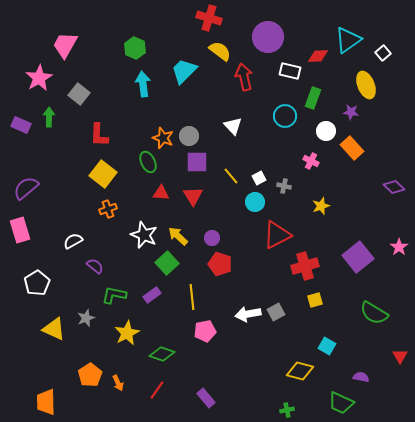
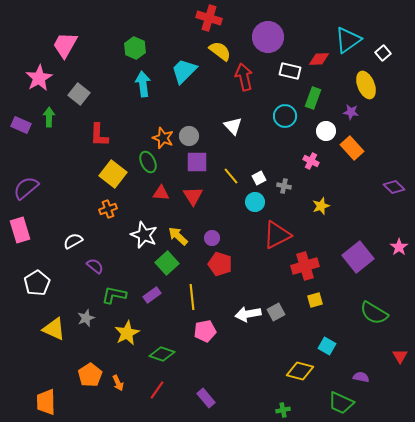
red diamond at (318, 56): moved 1 px right, 3 px down
yellow square at (103, 174): moved 10 px right
green cross at (287, 410): moved 4 px left
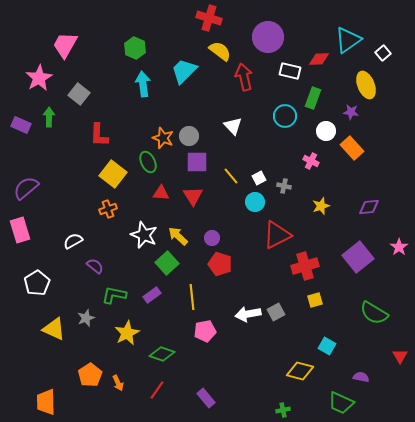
purple diamond at (394, 187): moved 25 px left, 20 px down; rotated 50 degrees counterclockwise
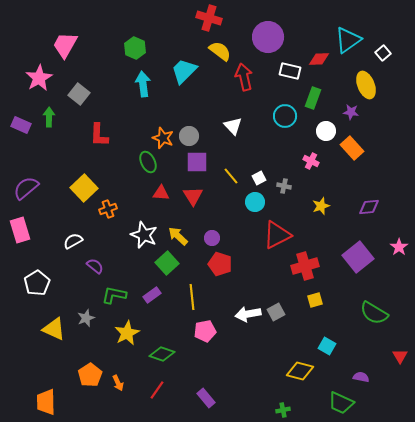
yellow square at (113, 174): moved 29 px left, 14 px down; rotated 8 degrees clockwise
